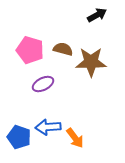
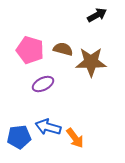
blue arrow: rotated 20 degrees clockwise
blue pentagon: rotated 25 degrees counterclockwise
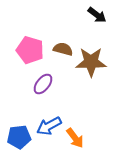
black arrow: rotated 66 degrees clockwise
purple ellipse: rotated 25 degrees counterclockwise
blue arrow: moved 1 px right, 1 px up; rotated 45 degrees counterclockwise
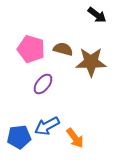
pink pentagon: moved 1 px right, 1 px up
blue arrow: moved 2 px left
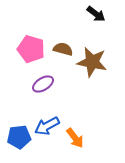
black arrow: moved 1 px left, 1 px up
brown star: moved 1 px right; rotated 12 degrees clockwise
purple ellipse: rotated 20 degrees clockwise
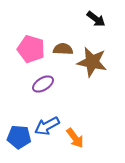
black arrow: moved 5 px down
brown semicircle: rotated 12 degrees counterclockwise
blue pentagon: rotated 10 degrees clockwise
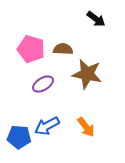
brown star: moved 5 px left, 12 px down
orange arrow: moved 11 px right, 11 px up
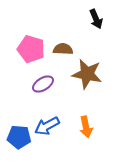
black arrow: rotated 30 degrees clockwise
orange arrow: rotated 25 degrees clockwise
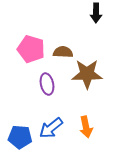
black arrow: moved 6 px up; rotated 24 degrees clockwise
brown semicircle: moved 3 px down
brown star: rotated 12 degrees counterclockwise
purple ellipse: moved 4 px right; rotated 70 degrees counterclockwise
blue arrow: moved 4 px right, 2 px down; rotated 10 degrees counterclockwise
blue pentagon: moved 1 px right
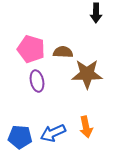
purple ellipse: moved 10 px left, 3 px up
blue arrow: moved 2 px right, 5 px down; rotated 15 degrees clockwise
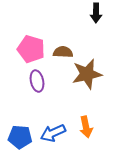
brown star: rotated 12 degrees counterclockwise
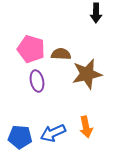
brown semicircle: moved 2 px left, 2 px down
